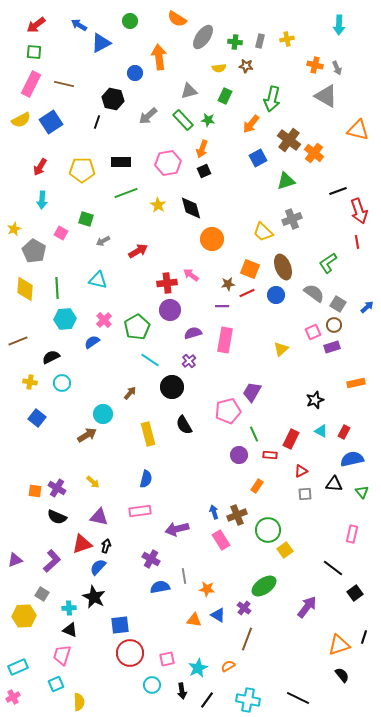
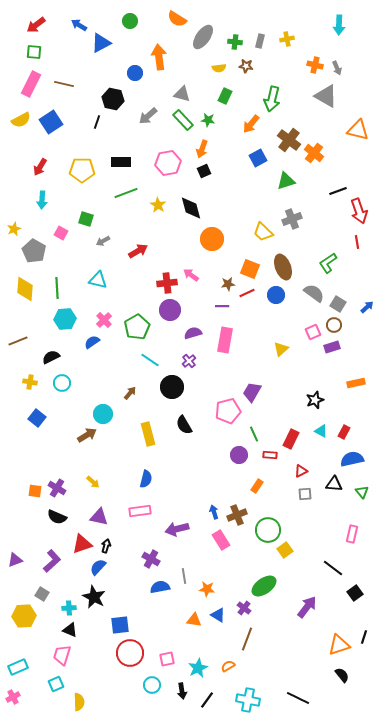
gray triangle at (189, 91): moved 7 px left, 3 px down; rotated 30 degrees clockwise
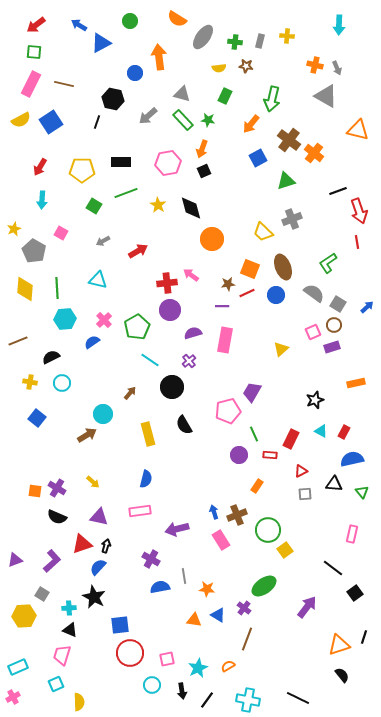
yellow cross at (287, 39): moved 3 px up; rotated 16 degrees clockwise
green square at (86, 219): moved 8 px right, 13 px up; rotated 14 degrees clockwise
